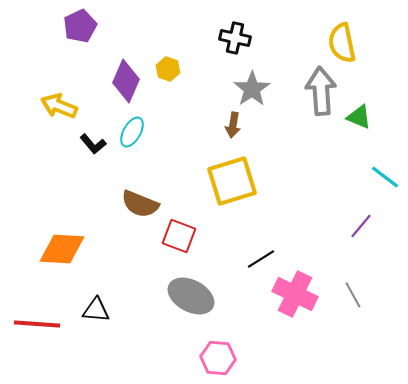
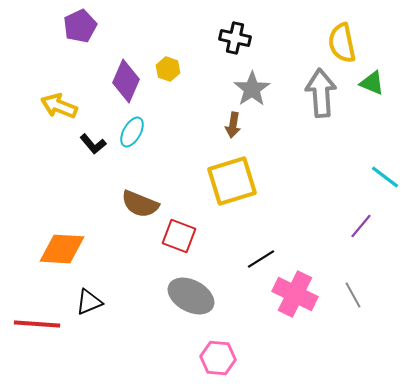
gray arrow: moved 2 px down
green triangle: moved 13 px right, 34 px up
black triangle: moved 7 px left, 8 px up; rotated 28 degrees counterclockwise
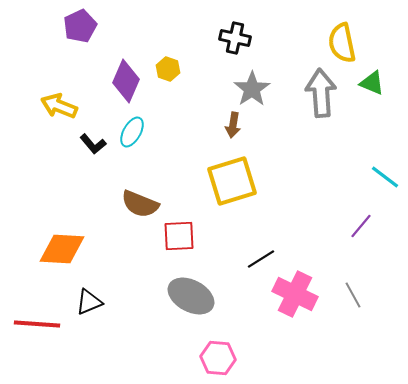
red square: rotated 24 degrees counterclockwise
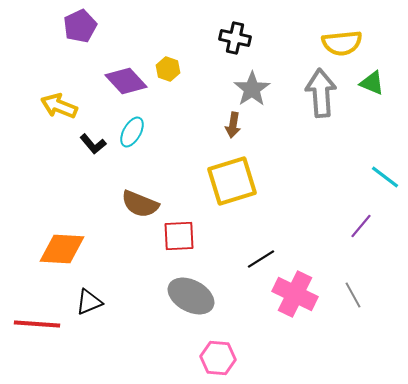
yellow semicircle: rotated 84 degrees counterclockwise
purple diamond: rotated 66 degrees counterclockwise
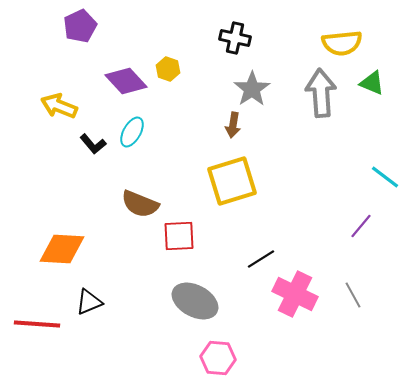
gray ellipse: moved 4 px right, 5 px down
